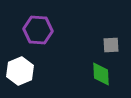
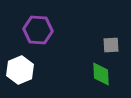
white hexagon: moved 1 px up
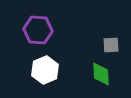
white hexagon: moved 25 px right
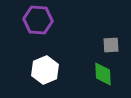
purple hexagon: moved 10 px up
green diamond: moved 2 px right
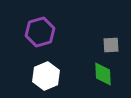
purple hexagon: moved 2 px right, 12 px down; rotated 20 degrees counterclockwise
white hexagon: moved 1 px right, 6 px down
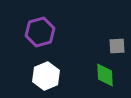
gray square: moved 6 px right, 1 px down
green diamond: moved 2 px right, 1 px down
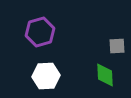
white hexagon: rotated 20 degrees clockwise
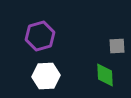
purple hexagon: moved 4 px down
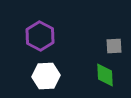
purple hexagon: rotated 16 degrees counterclockwise
gray square: moved 3 px left
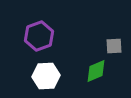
purple hexagon: moved 1 px left; rotated 12 degrees clockwise
green diamond: moved 9 px left, 4 px up; rotated 70 degrees clockwise
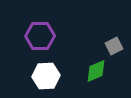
purple hexagon: moved 1 px right; rotated 20 degrees clockwise
gray square: rotated 24 degrees counterclockwise
